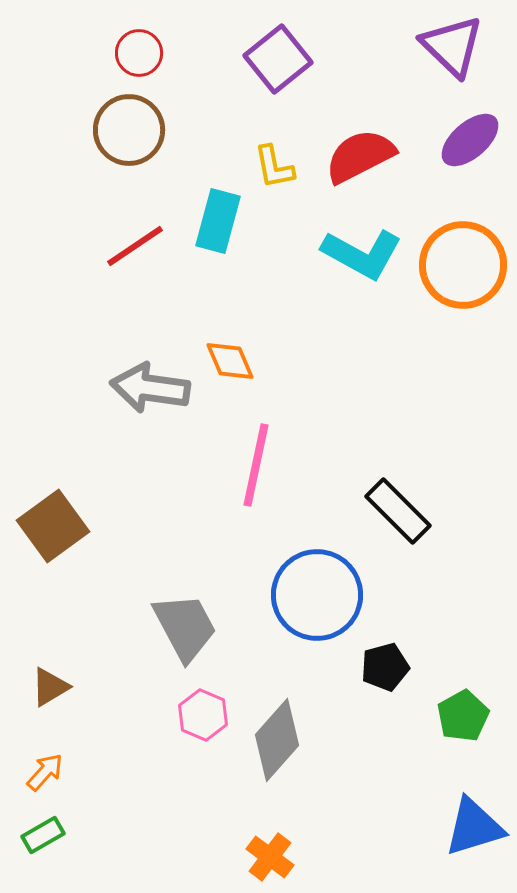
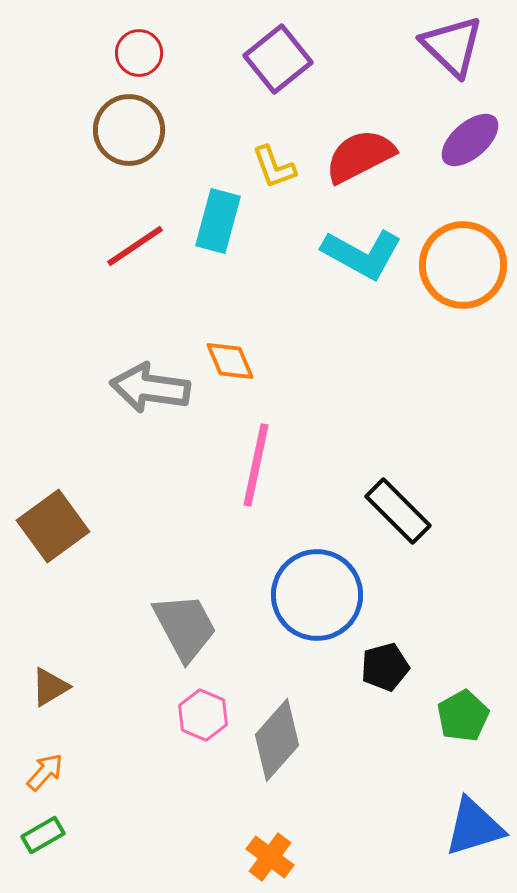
yellow L-shape: rotated 9 degrees counterclockwise
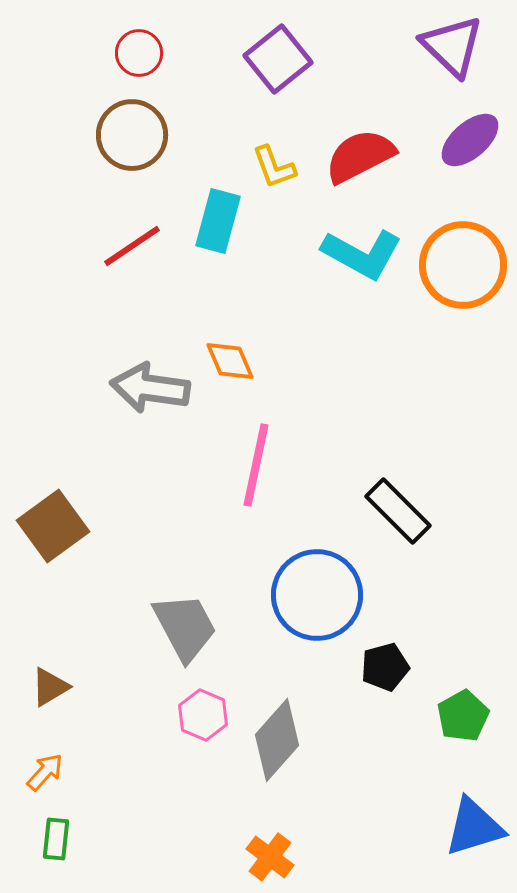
brown circle: moved 3 px right, 5 px down
red line: moved 3 px left
green rectangle: moved 13 px right, 4 px down; rotated 54 degrees counterclockwise
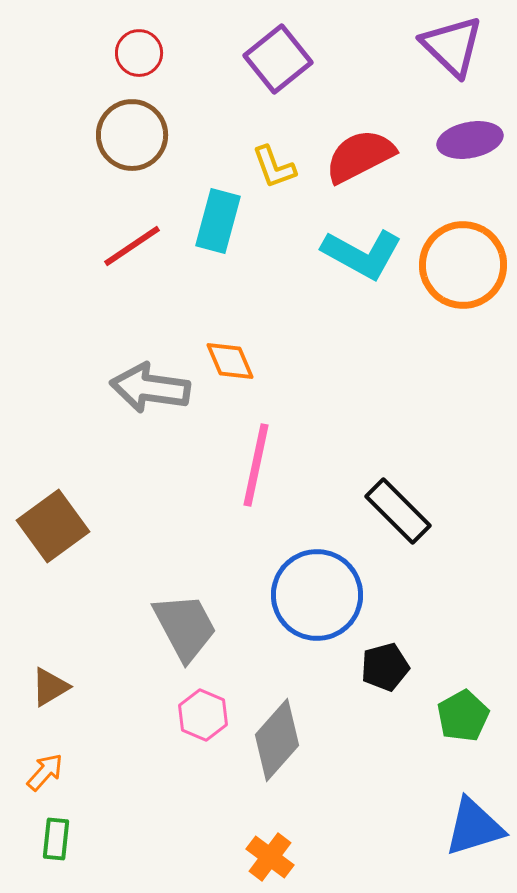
purple ellipse: rotated 30 degrees clockwise
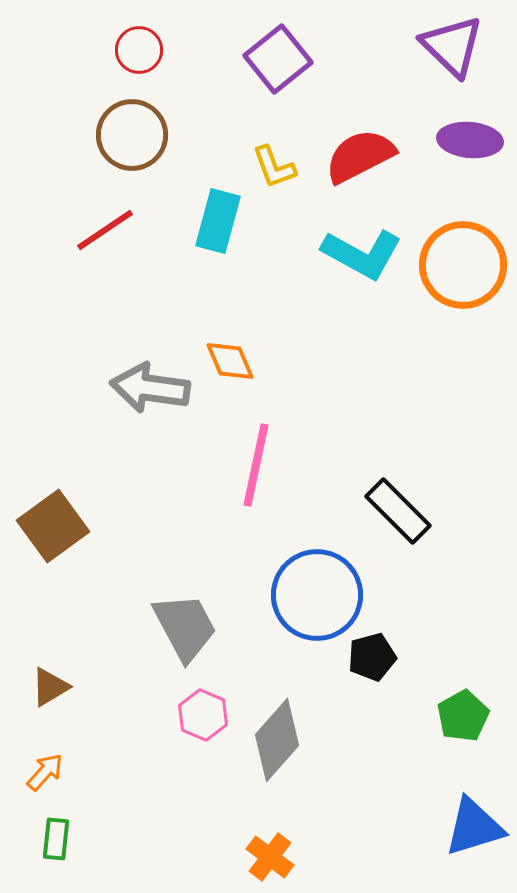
red circle: moved 3 px up
purple ellipse: rotated 16 degrees clockwise
red line: moved 27 px left, 16 px up
black pentagon: moved 13 px left, 10 px up
